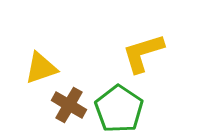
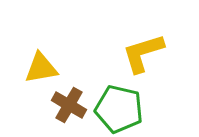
yellow triangle: rotated 9 degrees clockwise
green pentagon: rotated 21 degrees counterclockwise
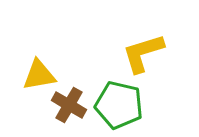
yellow triangle: moved 2 px left, 7 px down
green pentagon: moved 4 px up
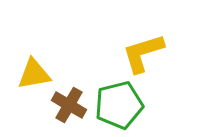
yellow triangle: moved 5 px left, 1 px up
green pentagon: rotated 27 degrees counterclockwise
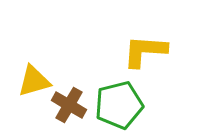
yellow L-shape: moved 2 px right, 2 px up; rotated 21 degrees clockwise
yellow triangle: moved 7 px down; rotated 6 degrees counterclockwise
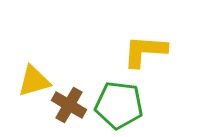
green pentagon: rotated 21 degrees clockwise
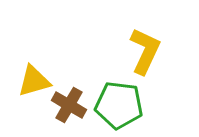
yellow L-shape: rotated 111 degrees clockwise
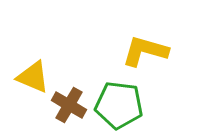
yellow L-shape: rotated 99 degrees counterclockwise
yellow triangle: moved 1 px left, 4 px up; rotated 39 degrees clockwise
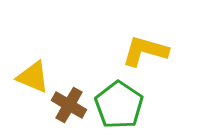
green pentagon: rotated 27 degrees clockwise
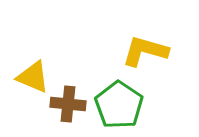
brown cross: moved 1 px left, 1 px up; rotated 24 degrees counterclockwise
